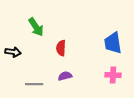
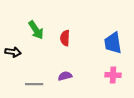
green arrow: moved 3 px down
red semicircle: moved 4 px right, 10 px up
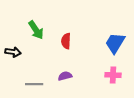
red semicircle: moved 1 px right, 3 px down
blue trapezoid: moved 2 px right; rotated 40 degrees clockwise
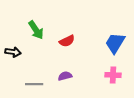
red semicircle: moved 1 px right; rotated 119 degrees counterclockwise
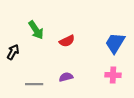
black arrow: rotated 70 degrees counterclockwise
purple semicircle: moved 1 px right, 1 px down
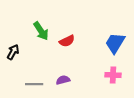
green arrow: moved 5 px right, 1 px down
purple semicircle: moved 3 px left, 3 px down
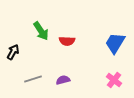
red semicircle: rotated 28 degrees clockwise
pink cross: moved 1 px right, 5 px down; rotated 35 degrees clockwise
gray line: moved 1 px left, 5 px up; rotated 18 degrees counterclockwise
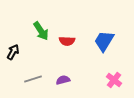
blue trapezoid: moved 11 px left, 2 px up
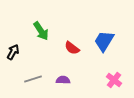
red semicircle: moved 5 px right, 7 px down; rotated 35 degrees clockwise
purple semicircle: rotated 16 degrees clockwise
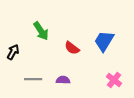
gray line: rotated 18 degrees clockwise
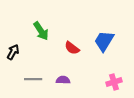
pink cross: moved 2 px down; rotated 35 degrees clockwise
